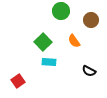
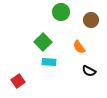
green circle: moved 1 px down
orange semicircle: moved 5 px right, 6 px down
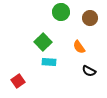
brown circle: moved 1 px left, 2 px up
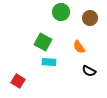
green square: rotated 18 degrees counterclockwise
red square: rotated 24 degrees counterclockwise
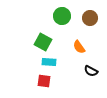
green circle: moved 1 px right, 4 px down
black semicircle: moved 2 px right
red square: moved 26 px right; rotated 24 degrees counterclockwise
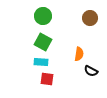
green circle: moved 19 px left
orange semicircle: moved 7 px down; rotated 136 degrees counterclockwise
cyan rectangle: moved 8 px left
red square: moved 3 px right, 2 px up
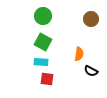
brown circle: moved 1 px right, 1 px down
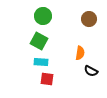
brown circle: moved 2 px left
green square: moved 4 px left, 1 px up
orange semicircle: moved 1 px right, 1 px up
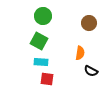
brown circle: moved 4 px down
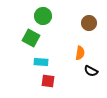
green square: moved 8 px left, 3 px up
red square: moved 1 px right, 2 px down
